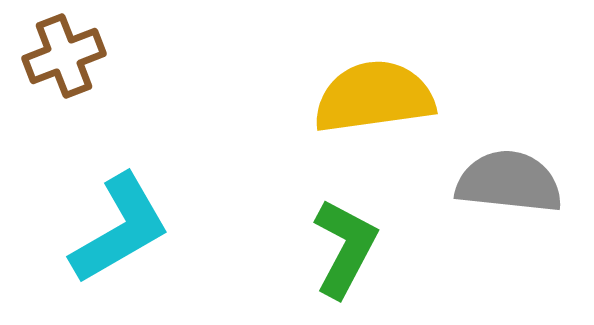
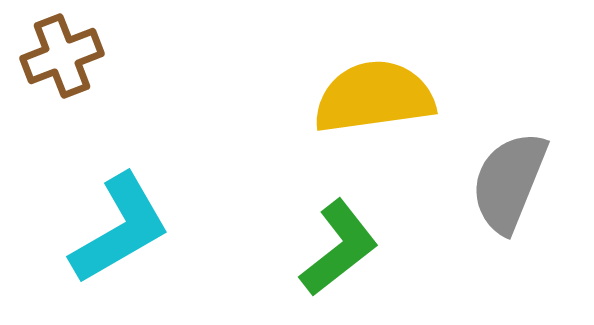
brown cross: moved 2 px left
gray semicircle: rotated 74 degrees counterclockwise
green L-shape: moved 6 px left; rotated 24 degrees clockwise
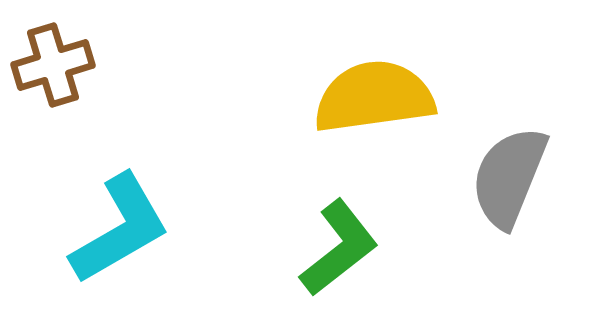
brown cross: moved 9 px left, 9 px down; rotated 4 degrees clockwise
gray semicircle: moved 5 px up
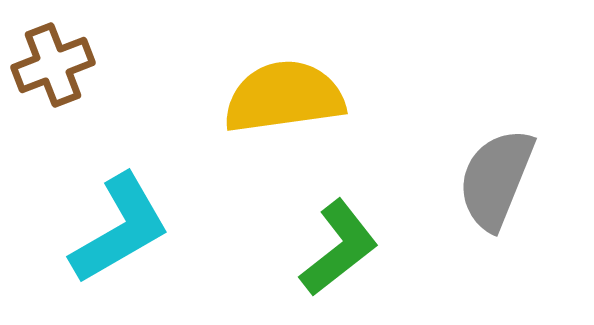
brown cross: rotated 4 degrees counterclockwise
yellow semicircle: moved 90 px left
gray semicircle: moved 13 px left, 2 px down
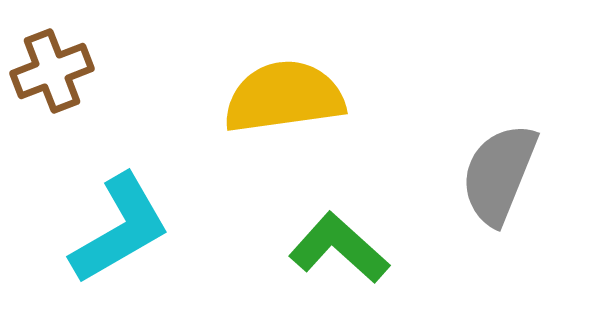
brown cross: moved 1 px left, 6 px down
gray semicircle: moved 3 px right, 5 px up
green L-shape: rotated 100 degrees counterclockwise
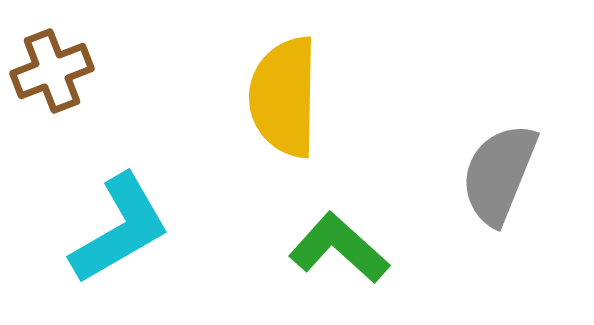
yellow semicircle: rotated 81 degrees counterclockwise
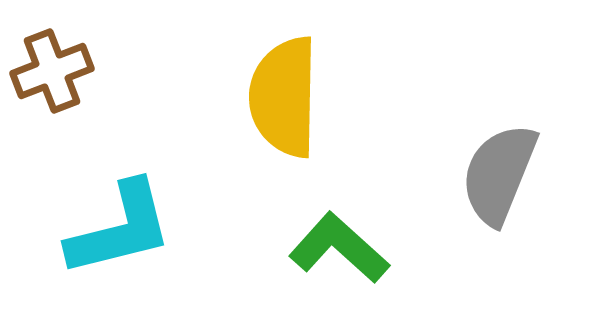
cyan L-shape: rotated 16 degrees clockwise
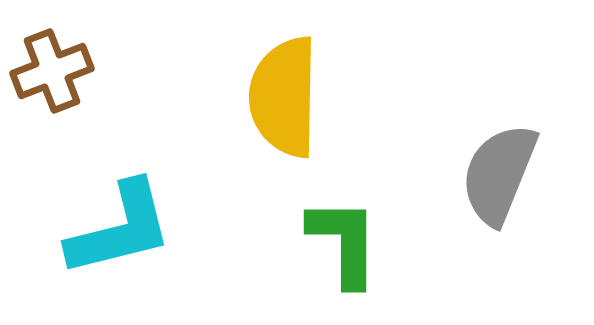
green L-shape: moved 5 px right, 6 px up; rotated 48 degrees clockwise
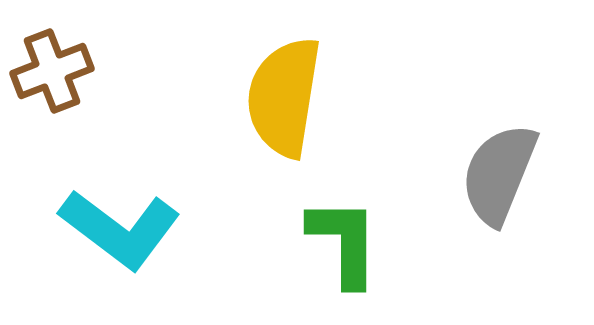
yellow semicircle: rotated 8 degrees clockwise
cyan L-shape: rotated 51 degrees clockwise
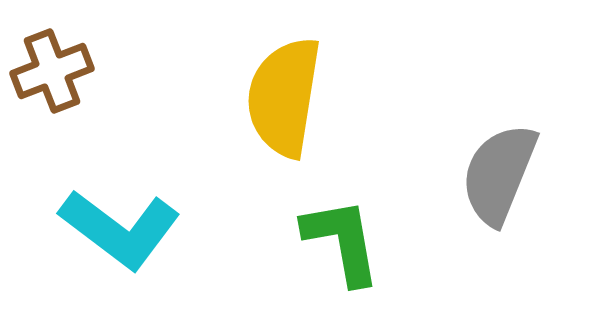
green L-shape: moved 2 px left, 1 px up; rotated 10 degrees counterclockwise
